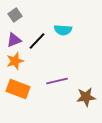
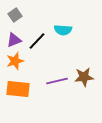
orange rectangle: rotated 15 degrees counterclockwise
brown star: moved 2 px left, 20 px up
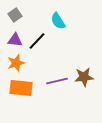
cyan semicircle: moved 5 px left, 9 px up; rotated 54 degrees clockwise
purple triangle: moved 1 px right; rotated 28 degrees clockwise
orange star: moved 1 px right, 2 px down
orange rectangle: moved 3 px right, 1 px up
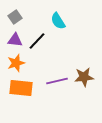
gray square: moved 2 px down
